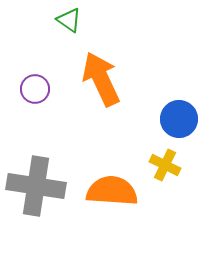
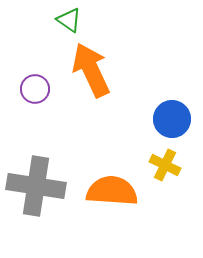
orange arrow: moved 10 px left, 9 px up
blue circle: moved 7 px left
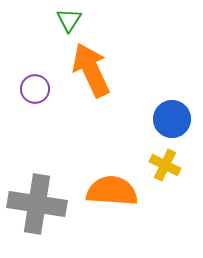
green triangle: rotated 28 degrees clockwise
gray cross: moved 1 px right, 18 px down
